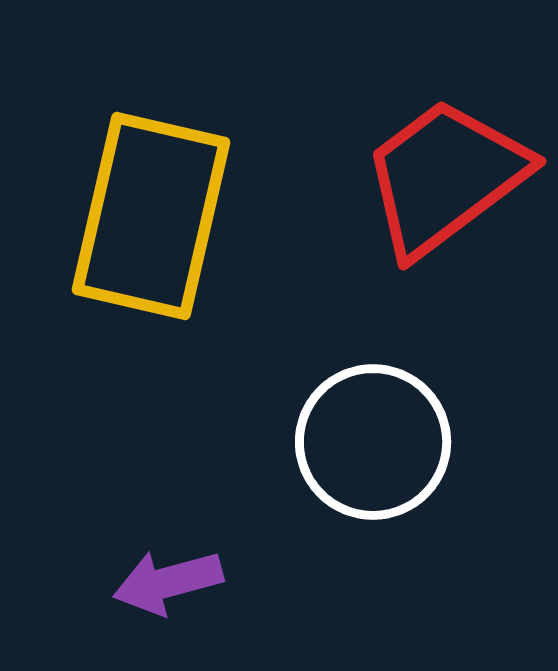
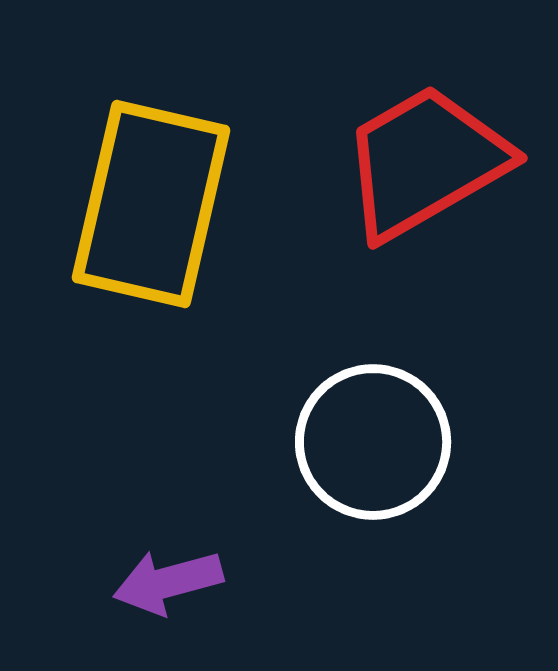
red trapezoid: moved 20 px left, 15 px up; rotated 7 degrees clockwise
yellow rectangle: moved 12 px up
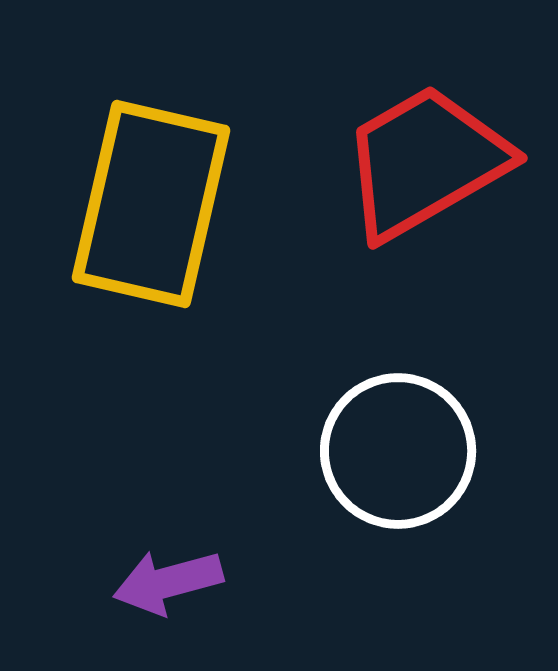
white circle: moved 25 px right, 9 px down
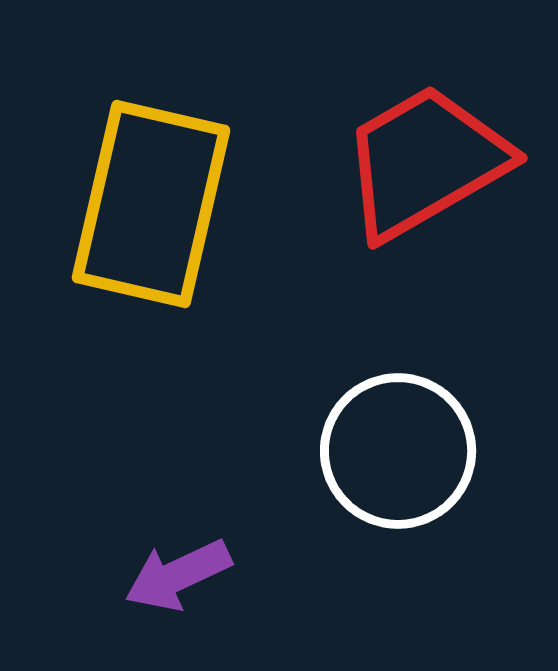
purple arrow: moved 10 px right, 7 px up; rotated 10 degrees counterclockwise
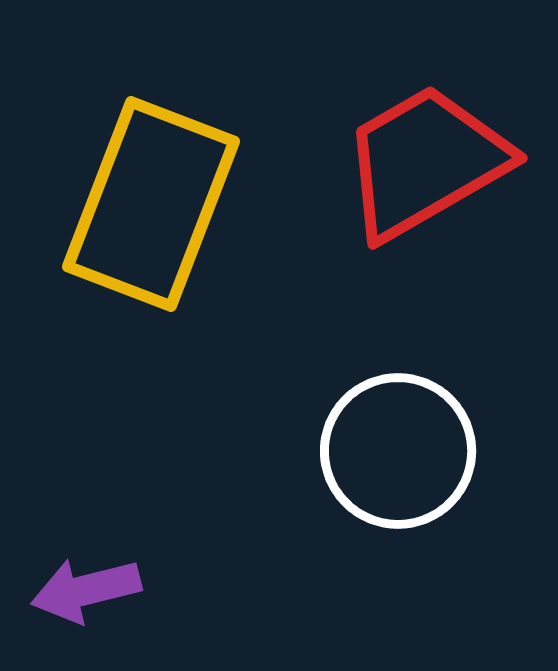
yellow rectangle: rotated 8 degrees clockwise
purple arrow: moved 92 px left, 15 px down; rotated 11 degrees clockwise
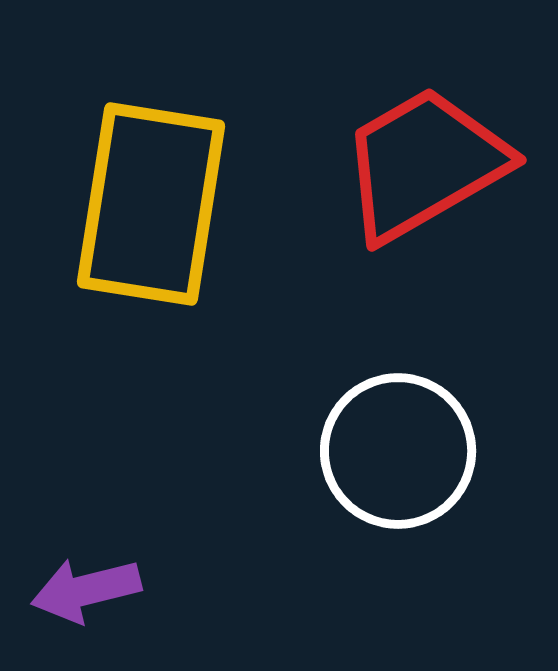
red trapezoid: moved 1 px left, 2 px down
yellow rectangle: rotated 12 degrees counterclockwise
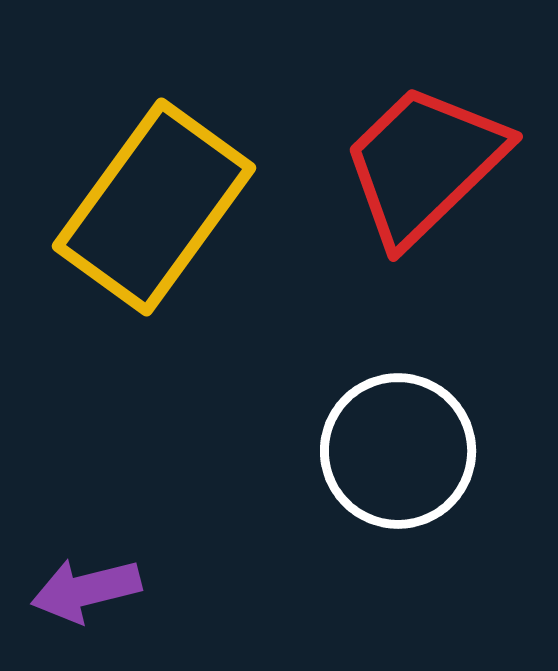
red trapezoid: rotated 14 degrees counterclockwise
yellow rectangle: moved 3 px right, 3 px down; rotated 27 degrees clockwise
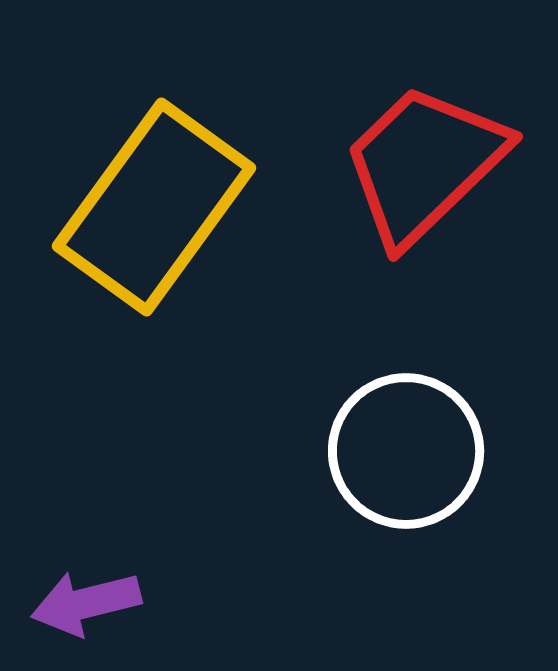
white circle: moved 8 px right
purple arrow: moved 13 px down
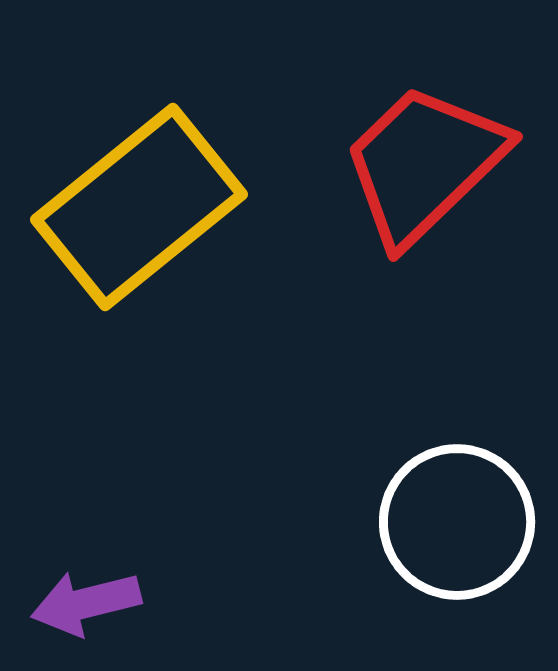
yellow rectangle: moved 15 px left; rotated 15 degrees clockwise
white circle: moved 51 px right, 71 px down
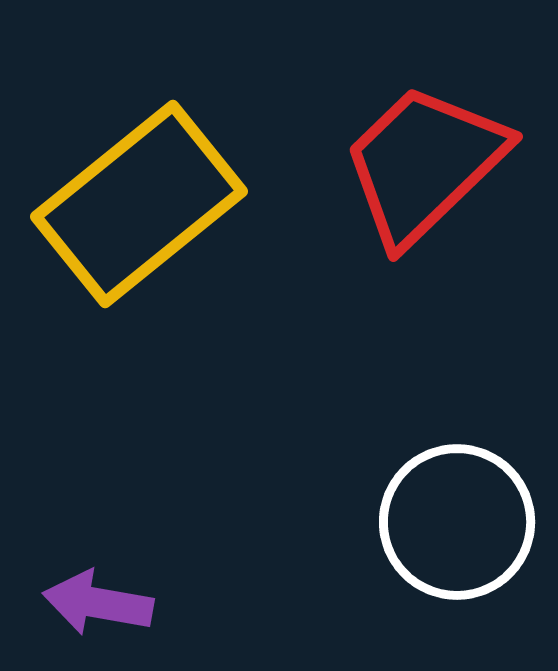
yellow rectangle: moved 3 px up
purple arrow: moved 12 px right; rotated 24 degrees clockwise
